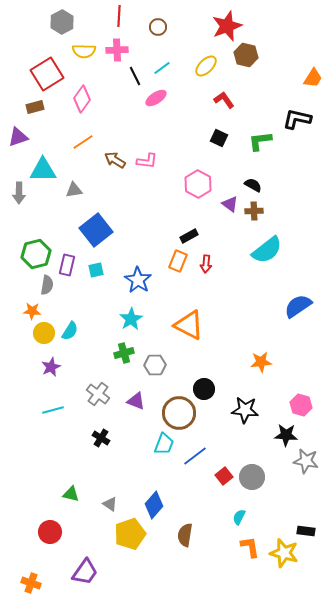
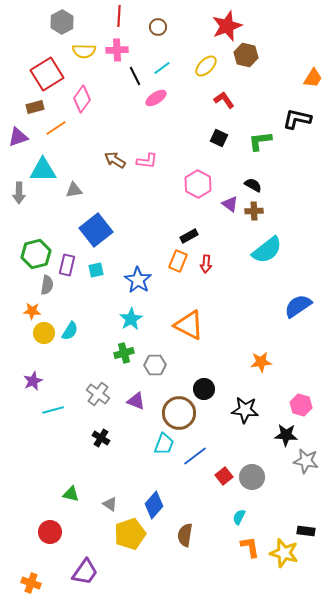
orange line at (83, 142): moved 27 px left, 14 px up
purple star at (51, 367): moved 18 px left, 14 px down
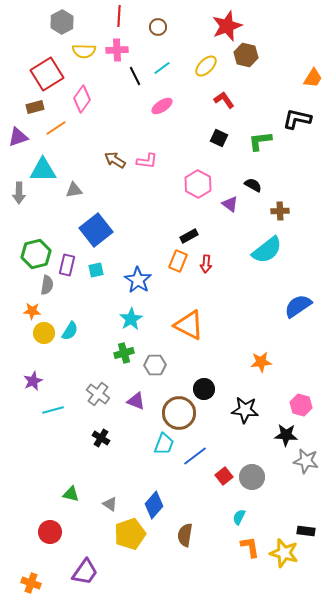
pink ellipse at (156, 98): moved 6 px right, 8 px down
brown cross at (254, 211): moved 26 px right
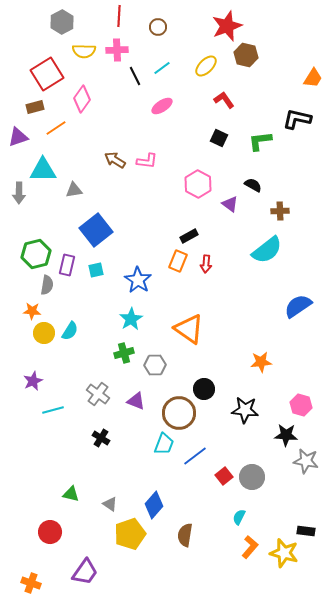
orange triangle at (189, 325): moved 4 px down; rotated 8 degrees clockwise
orange L-shape at (250, 547): rotated 50 degrees clockwise
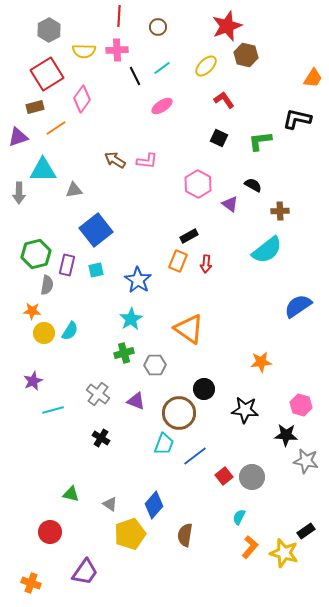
gray hexagon at (62, 22): moved 13 px left, 8 px down
black rectangle at (306, 531): rotated 42 degrees counterclockwise
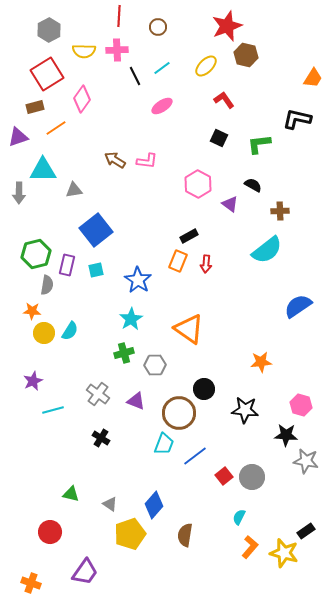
green L-shape at (260, 141): moved 1 px left, 3 px down
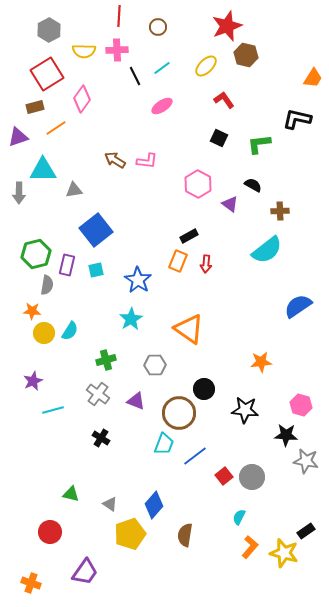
green cross at (124, 353): moved 18 px left, 7 px down
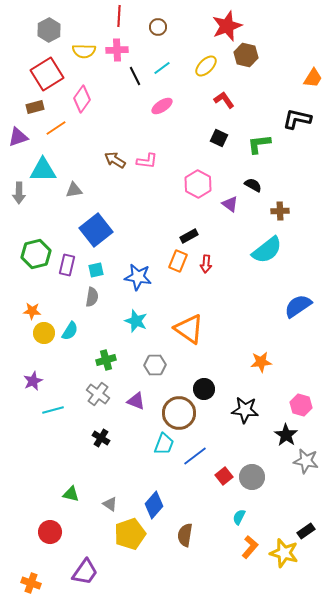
blue star at (138, 280): moved 3 px up; rotated 24 degrees counterclockwise
gray semicircle at (47, 285): moved 45 px right, 12 px down
cyan star at (131, 319): moved 5 px right, 2 px down; rotated 20 degrees counterclockwise
black star at (286, 435): rotated 30 degrees clockwise
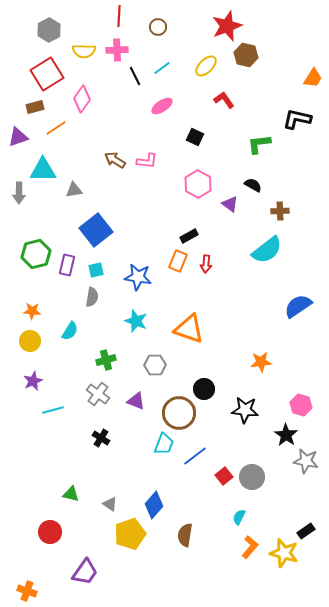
black square at (219, 138): moved 24 px left, 1 px up
orange triangle at (189, 329): rotated 16 degrees counterclockwise
yellow circle at (44, 333): moved 14 px left, 8 px down
orange cross at (31, 583): moved 4 px left, 8 px down
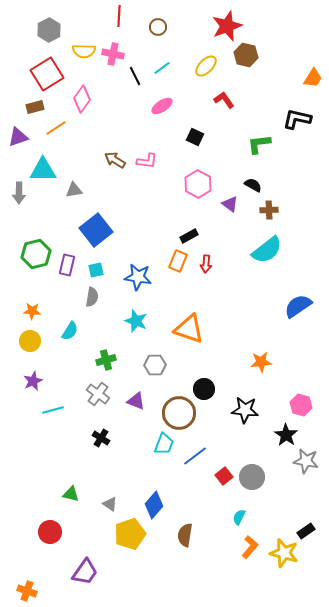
pink cross at (117, 50): moved 4 px left, 4 px down; rotated 15 degrees clockwise
brown cross at (280, 211): moved 11 px left, 1 px up
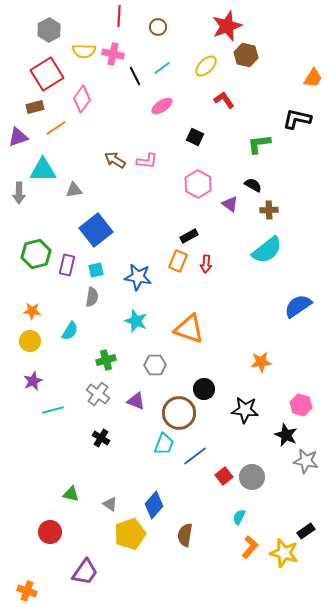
black star at (286, 435): rotated 10 degrees counterclockwise
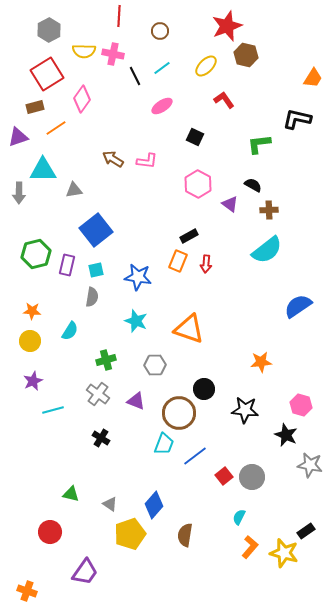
brown circle at (158, 27): moved 2 px right, 4 px down
brown arrow at (115, 160): moved 2 px left, 1 px up
gray star at (306, 461): moved 4 px right, 4 px down
